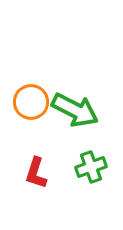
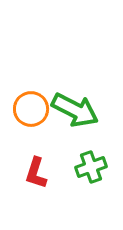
orange circle: moved 7 px down
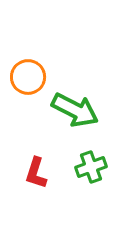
orange circle: moved 3 px left, 32 px up
